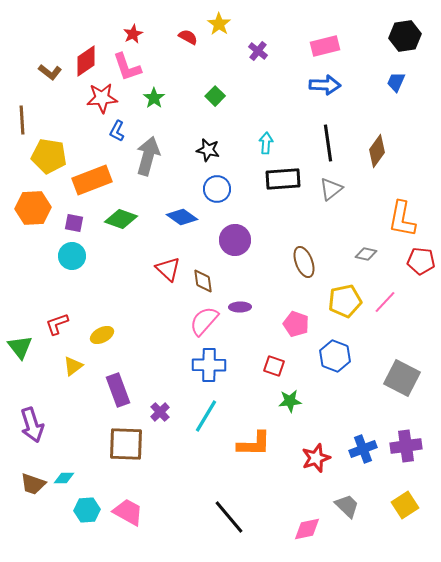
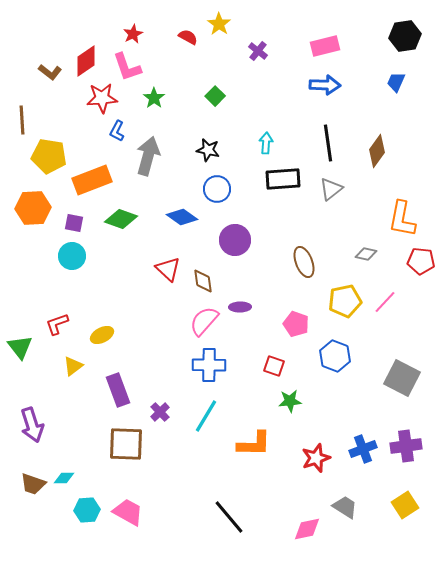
gray trapezoid at (347, 506): moved 2 px left, 1 px down; rotated 12 degrees counterclockwise
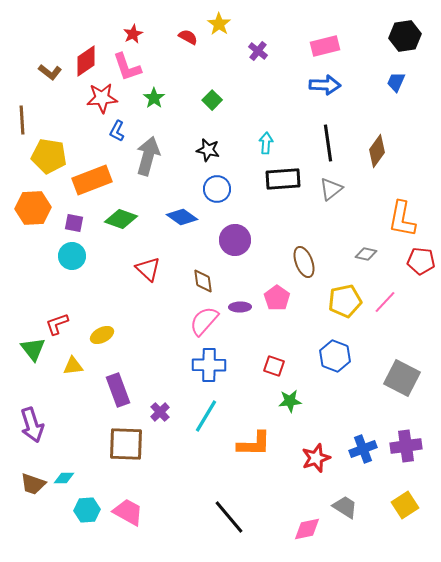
green square at (215, 96): moved 3 px left, 4 px down
red triangle at (168, 269): moved 20 px left
pink pentagon at (296, 324): moved 19 px left, 26 px up; rotated 15 degrees clockwise
green triangle at (20, 347): moved 13 px right, 2 px down
yellow triangle at (73, 366): rotated 30 degrees clockwise
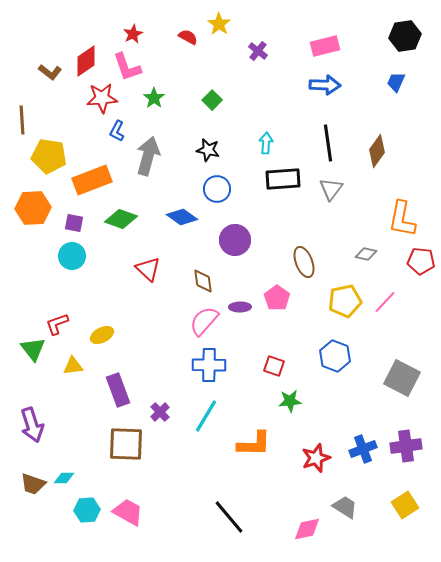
gray triangle at (331, 189): rotated 15 degrees counterclockwise
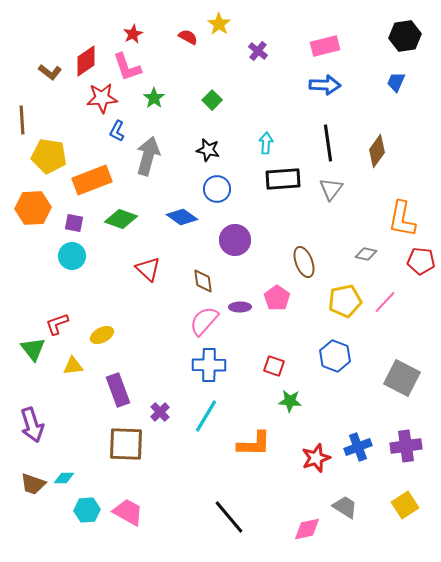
green star at (290, 401): rotated 10 degrees clockwise
blue cross at (363, 449): moved 5 px left, 2 px up
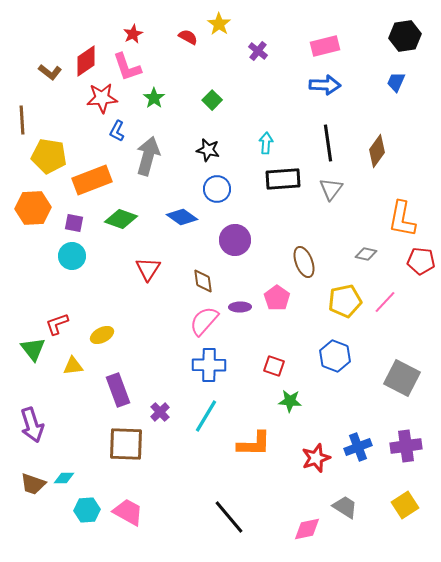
red triangle at (148, 269): rotated 20 degrees clockwise
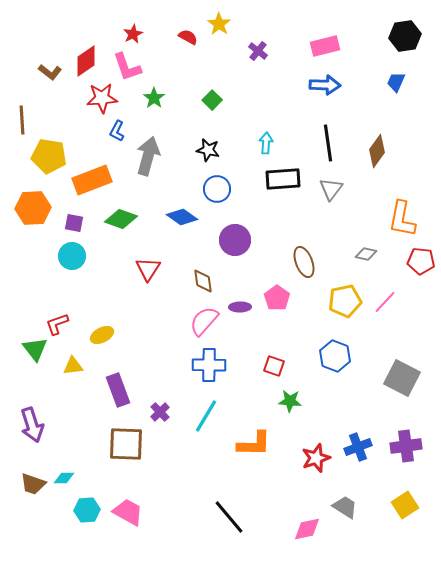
green triangle at (33, 349): moved 2 px right
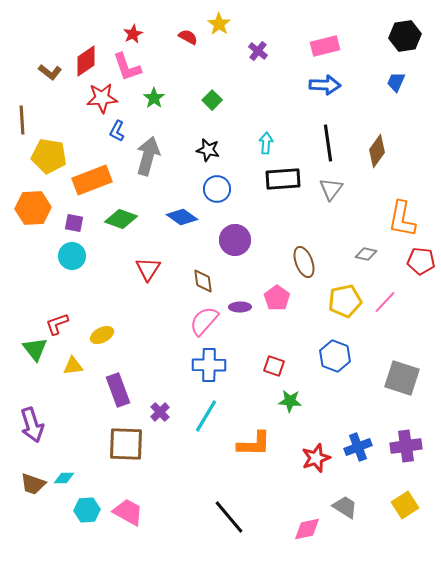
gray square at (402, 378): rotated 9 degrees counterclockwise
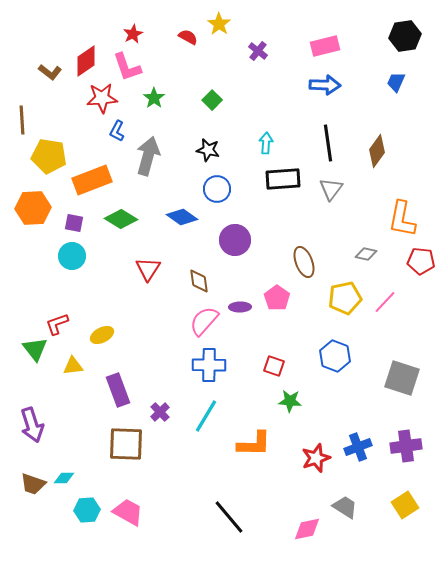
green diamond at (121, 219): rotated 12 degrees clockwise
brown diamond at (203, 281): moved 4 px left
yellow pentagon at (345, 301): moved 3 px up
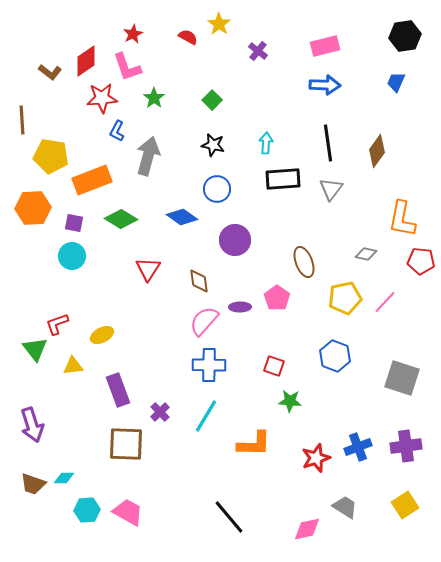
black star at (208, 150): moved 5 px right, 5 px up
yellow pentagon at (49, 156): moved 2 px right
